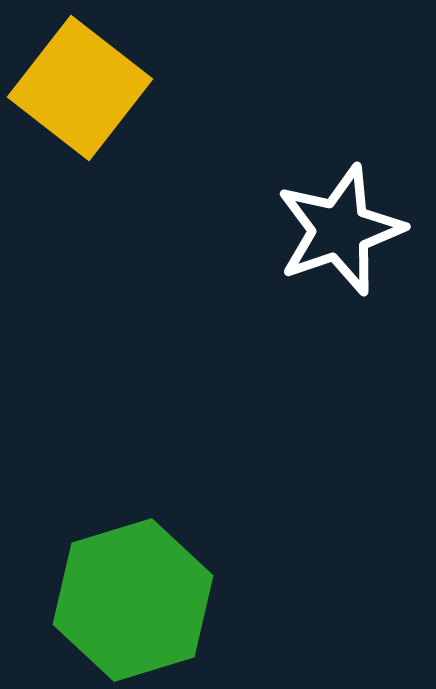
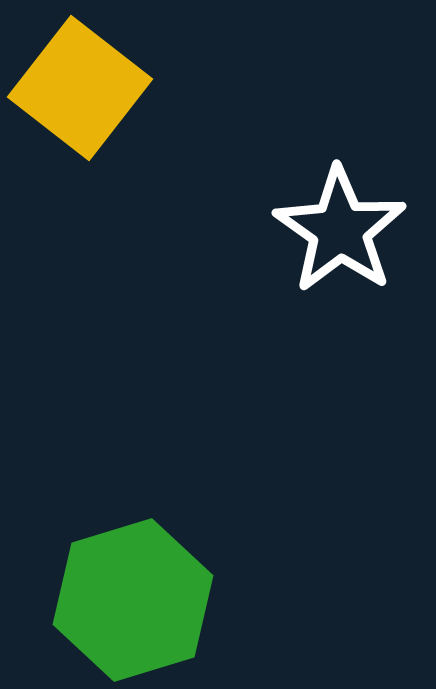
white star: rotated 18 degrees counterclockwise
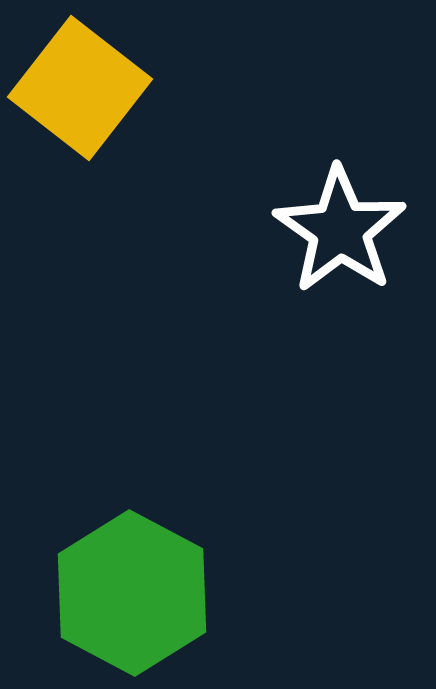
green hexagon: moved 1 px left, 7 px up; rotated 15 degrees counterclockwise
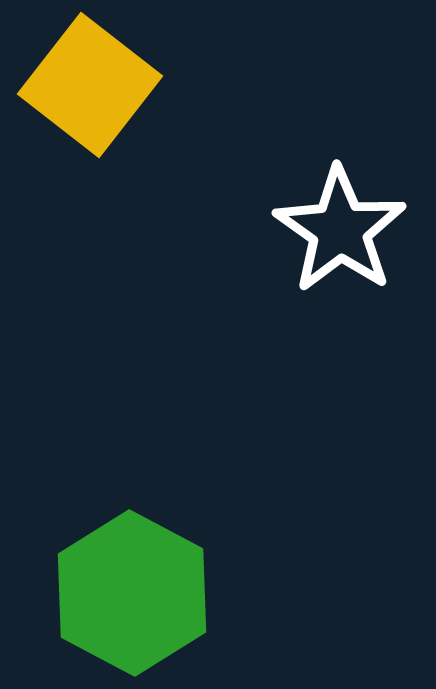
yellow square: moved 10 px right, 3 px up
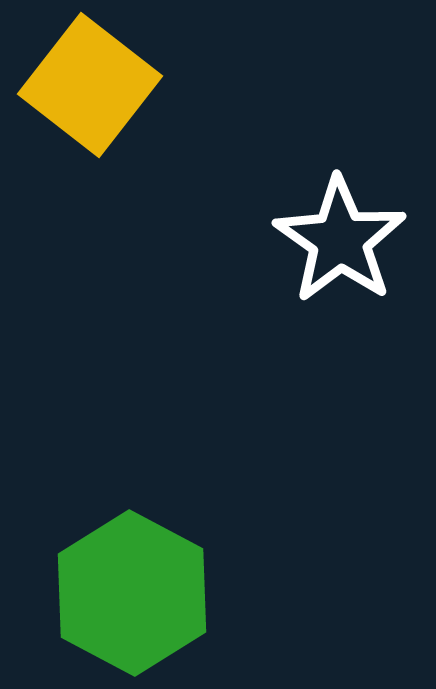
white star: moved 10 px down
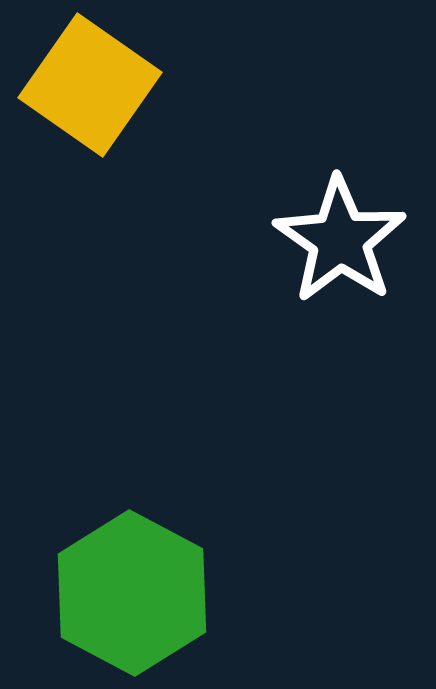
yellow square: rotated 3 degrees counterclockwise
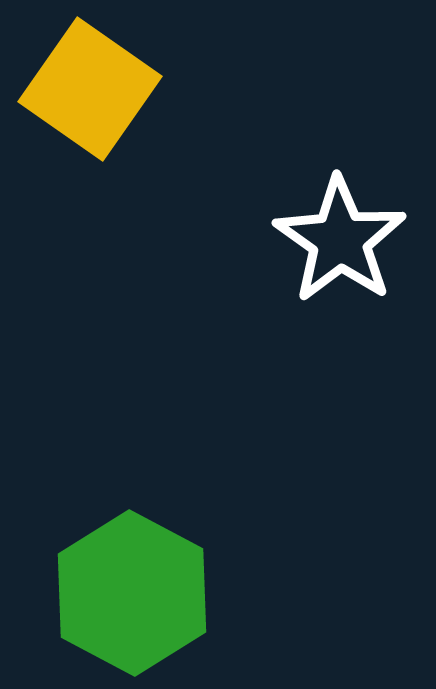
yellow square: moved 4 px down
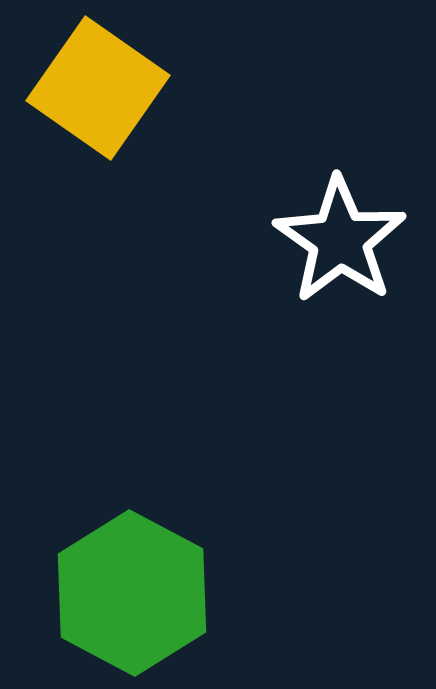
yellow square: moved 8 px right, 1 px up
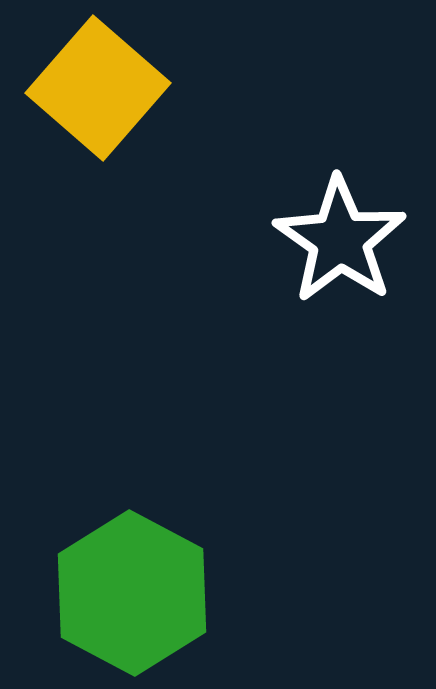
yellow square: rotated 6 degrees clockwise
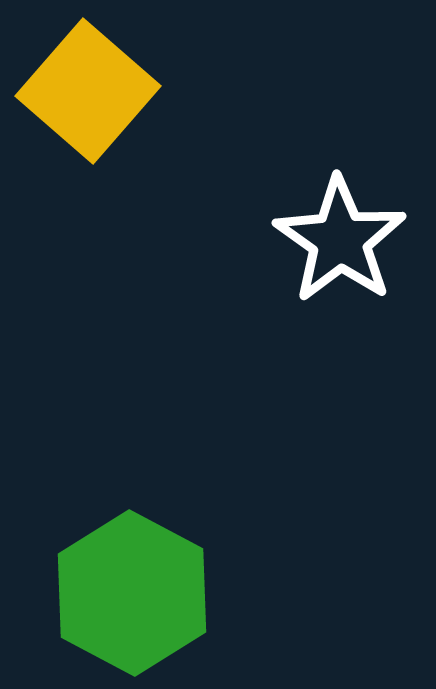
yellow square: moved 10 px left, 3 px down
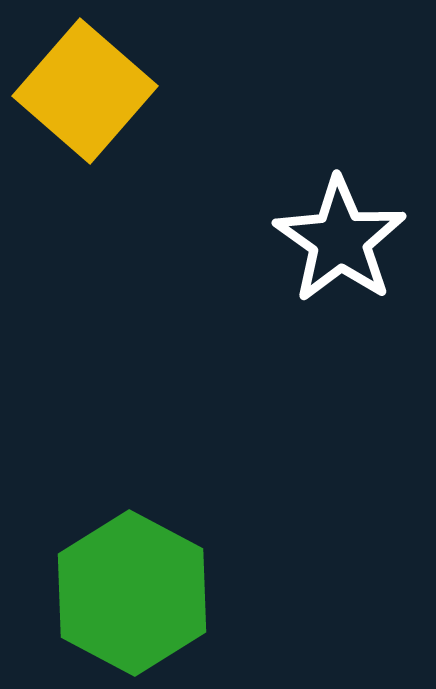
yellow square: moved 3 px left
